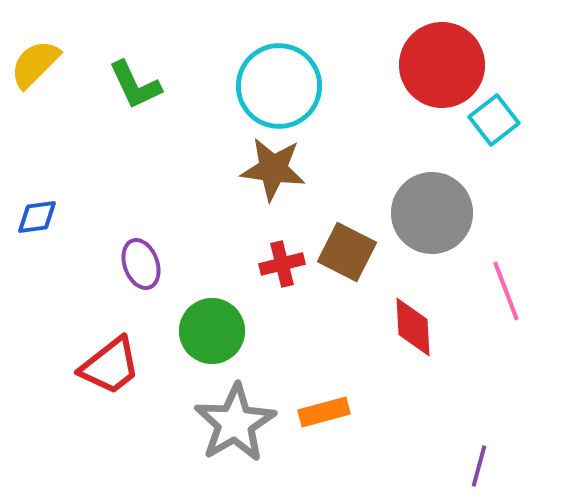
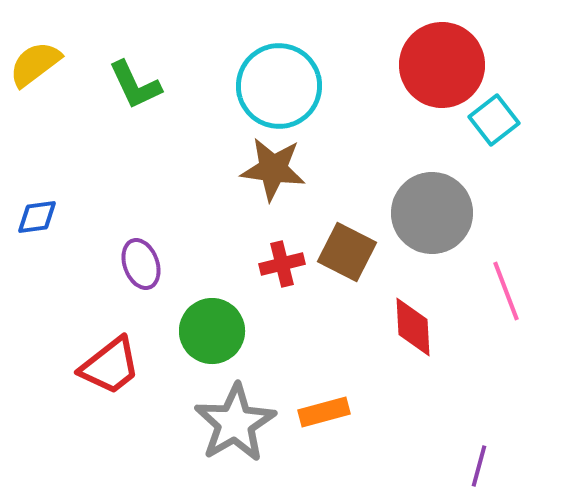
yellow semicircle: rotated 8 degrees clockwise
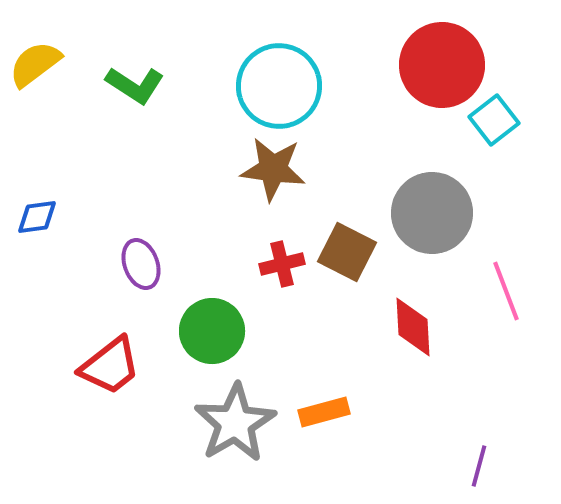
green L-shape: rotated 32 degrees counterclockwise
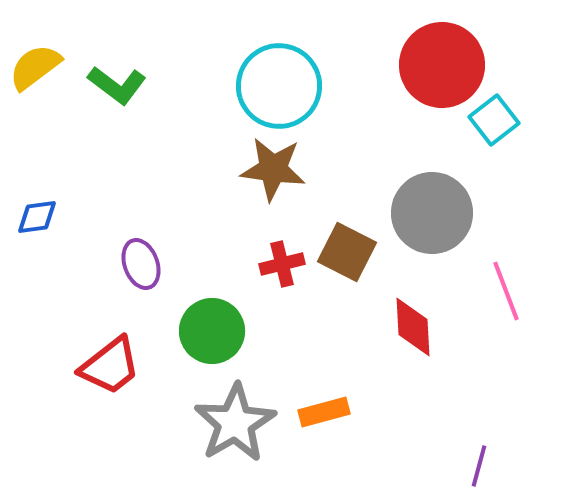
yellow semicircle: moved 3 px down
green L-shape: moved 18 px left; rotated 4 degrees clockwise
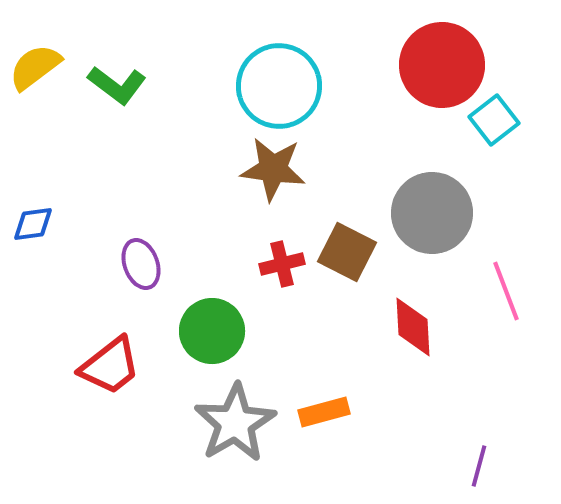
blue diamond: moved 4 px left, 7 px down
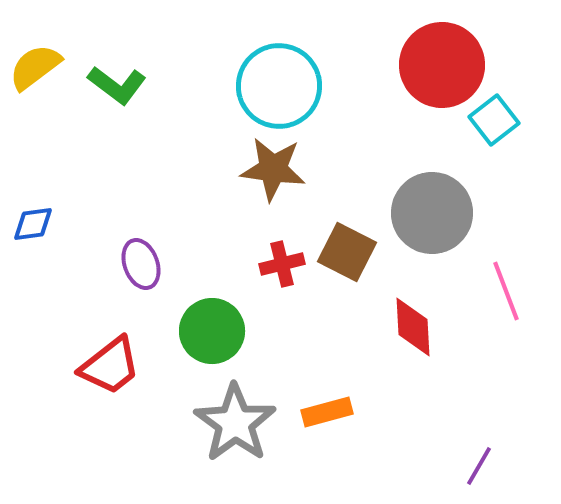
orange rectangle: moved 3 px right
gray star: rotated 6 degrees counterclockwise
purple line: rotated 15 degrees clockwise
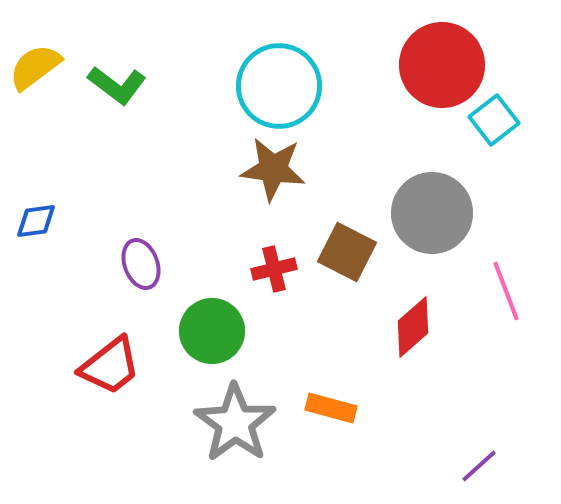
blue diamond: moved 3 px right, 3 px up
red cross: moved 8 px left, 5 px down
red diamond: rotated 52 degrees clockwise
orange rectangle: moved 4 px right, 4 px up; rotated 30 degrees clockwise
purple line: rotated 18 degrees clockwise
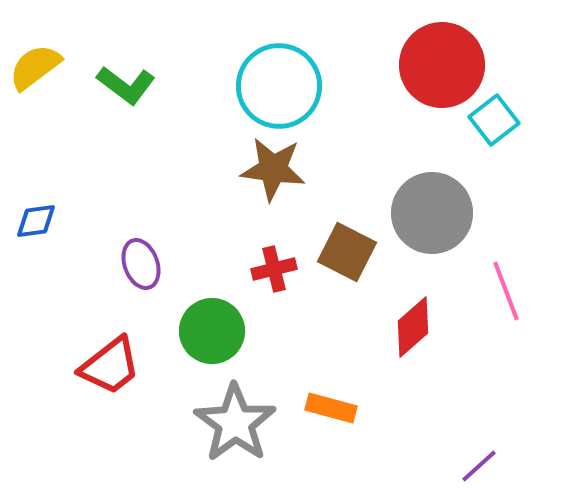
green L-shape: moved 9 px right
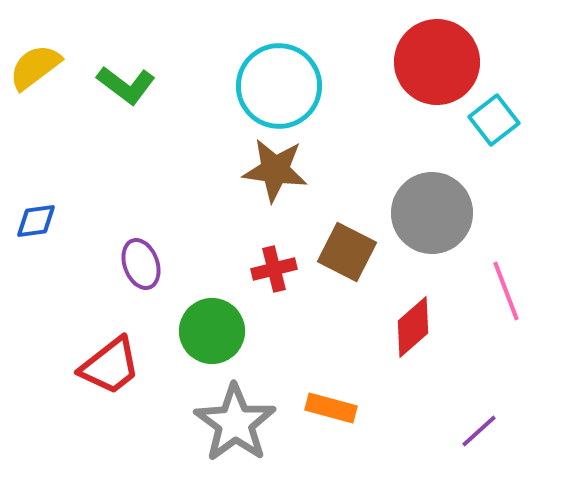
red circle: moved 5 px left, 3 px up
brown star: moved 2 px right, 1 px down
purple line: moved 35 px up
